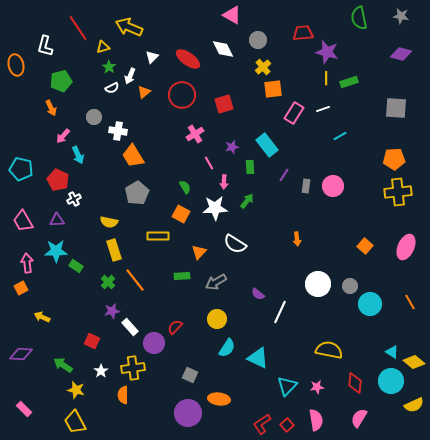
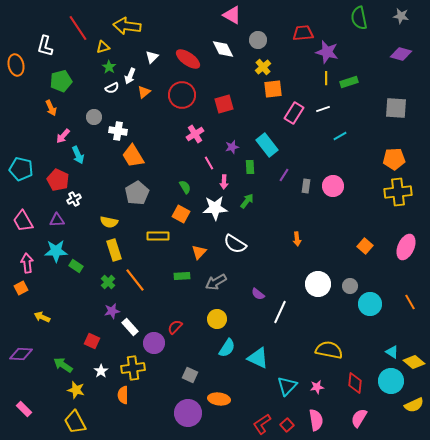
yellow arrow at (129, 27): moved 2 px left, 1 px up; rotated 16 degrees counterclockwise
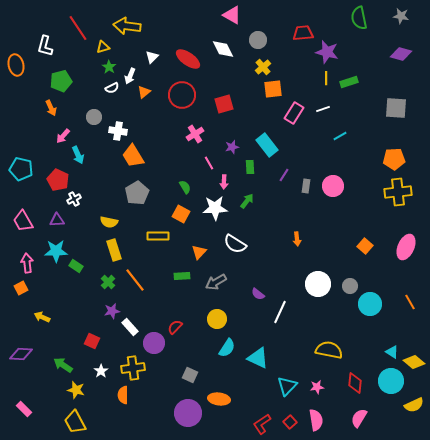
red square at (287, 425): moved 3 px right, 3 px up
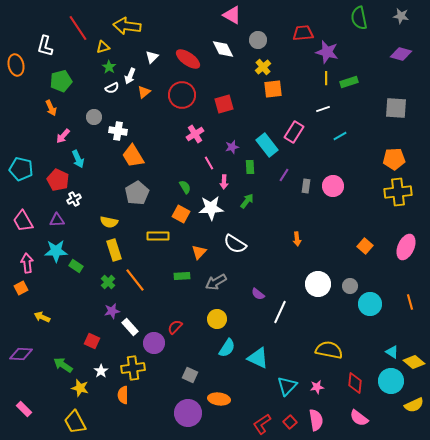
pink rectangle at (294, 113): moved 19 px down
cyan arrow at (78, 155): moved 4 px down
white star at (215, 208): moved 4 px left
orange line at (410, 302): rotated 14 degrees clockwise
yellow star at (76, 390): moved 4 px right, 2 px up
pink semicircle at (359, 418): rotated 84 degrees counterclockwise
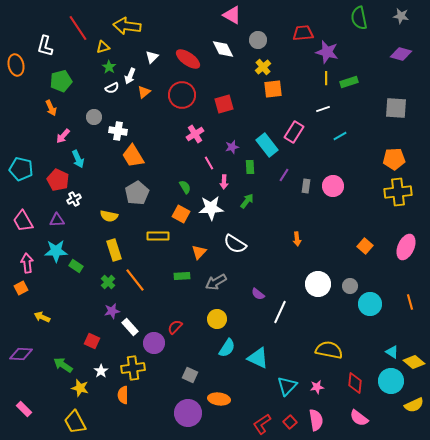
yellow semicircle at (109, 222): moved 6 px up
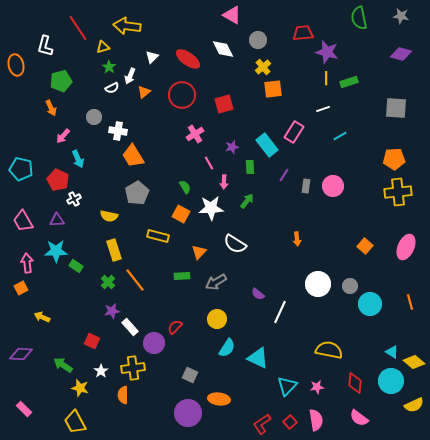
yellow rectangle at (158, 236): rotated 15 degrees clockwise
